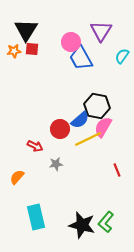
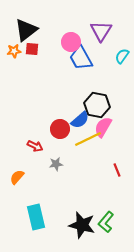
black triangle: rotated 20 degrees clockwise
black hexagon: moved 1 px up
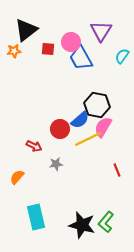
red square: moved 16 px right
red arrow: moved 1 px left
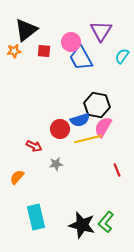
red square: moved 4 px left, 2 px down
blue semicircle: rotated 24 degrees clockwise
yellow line: rotated 12 degrees clockwise
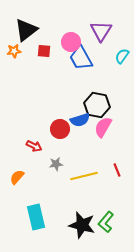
yellow line: moved 4 px left, 37 px down
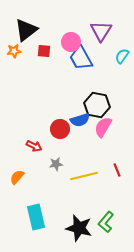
black star: moved 3 px left, 3 px down
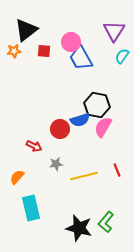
purple triangle: moved 13 px right
cyan rectangle: moved 5 px left, 9 px up
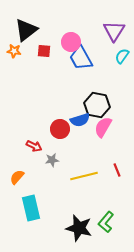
orange star: rotated 16 degrees clockwise
gray star: moved 4 px left, 4 px up
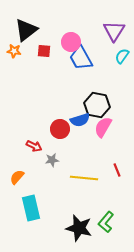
yellow line: moved 2 px down; rotated 20 degrees clockwise
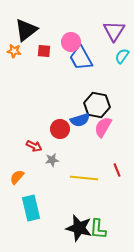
green L-shape: moved 8 px left, 7 px down; rotated 35 degrees counterclockwise
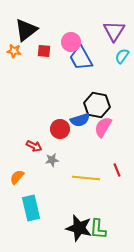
yellow line: moved 2 px right
